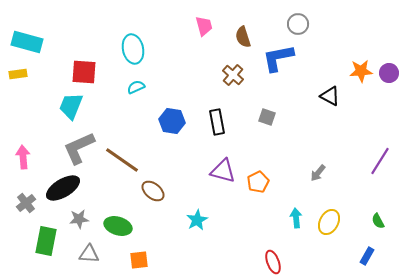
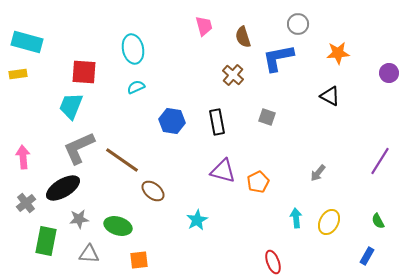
orange star: moved 23 px left, 18 px up
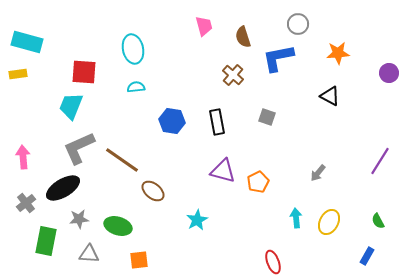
cyan semicircle: rotated 18 degrees clockwise
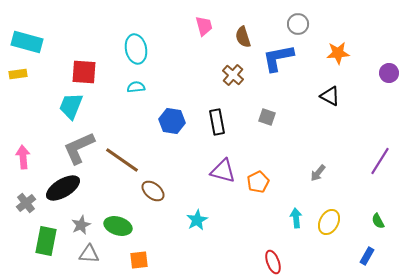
cyan ellipse: moved 3 px right
gray star: moved 2 px right, 6 px down; rotated 18 degrees counterclockwise
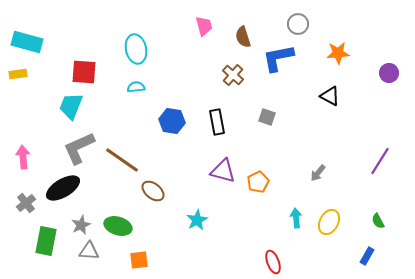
gray triangle: moved 3 px up
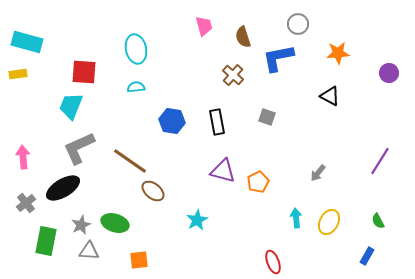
brown line: moved 8 px right, 1 px down
green ellipse: moved 3 px left, 3 px up
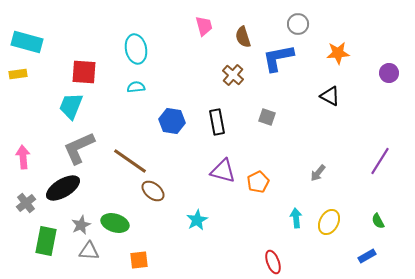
blue rectangle: rotated 30 degrees clockwise
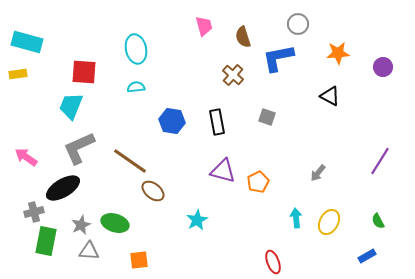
purple circle: moved 6 px left, 6 px up
pink arrow: moved 3 px right; rotated 50 degrees counterclockwise
gray cross: moved 8 px right, 9 px down; rotated 24 degrees clockwise
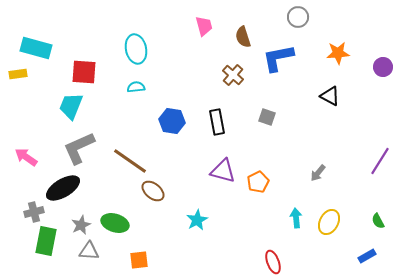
gray circle: moved 7 px up
cyan rectangle: moved 9 px right, 6 px down
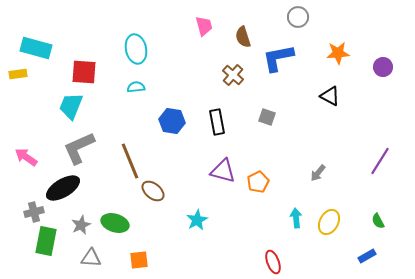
brown line: rotated 33 degrees clockwise
gray triangle: moved 2 px right, 7 px down
